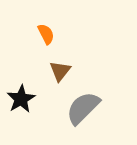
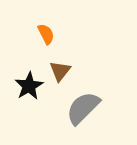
black star: moved 8 px right, 13 px up
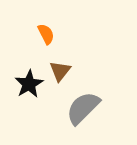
black star: moved 2 px up
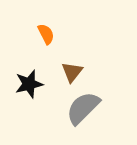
brown triangle: moved 12 px right, 1 px down
black star: rotated 16 degrees clockwise
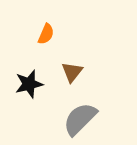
orange semicircle: rotated 50 degrees clockwise
gray semicircle: moved 3 px left, 11 px down
